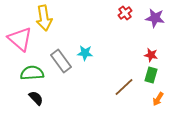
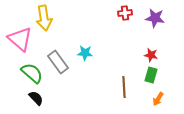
red cross: rotated 32 degrees clockwise
gray rectangle: moved 3 px left, 1 px down
green semicircle: rotated 45 degrees clockwise
brown line: rotated 50 degrees counterclockwise
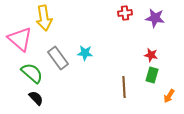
gray rectangle: moved 4 px up
green rectangle: moved 1 px right
orange arrow: moved 11 px right, 3 px up
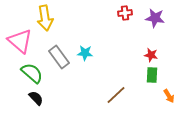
yellow arrow: moved 1 px right
pink triangle: moved 2 px down
gray rectangle: moved 1 px right, 1 px up
green rectangle: rotated 14 degrees counterclockwise
brown line: moved 8 px left, 8 px down; rotated 50 degrees clockwise
orange arrow: rotated 64 degrees counterclockwise
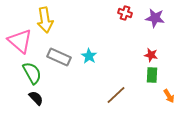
red cross: rotated 24 degrees clockwise
yellow arrow: moved 2 px down
cyan star: moved 4 px right, 3 px down; rotated 28 degrees clockwise
gray rectangle: rotated 30 degrees counterclockwise
green semicircle: rotated 20 degrees clockwise
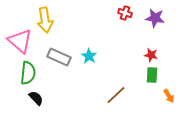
green semicircle: moved 4 px left; rotated 35 degrees clockwise
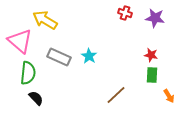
yellow arrow: rotated 130 degrees clockwise
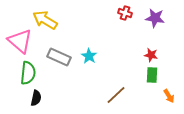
black semicircle: rotated 56 degrees clockwise
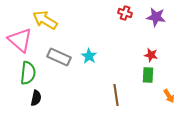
purple star: moved 1 px right, 1 px up
pink triangle: moved 1 px up
green rectangle: moved 4 px left
brown line: rotated 55 degrees counterclockwise
